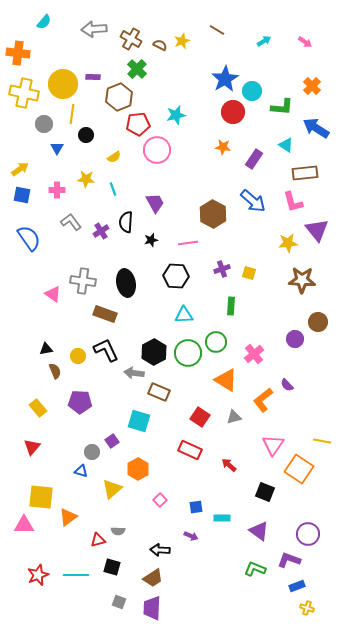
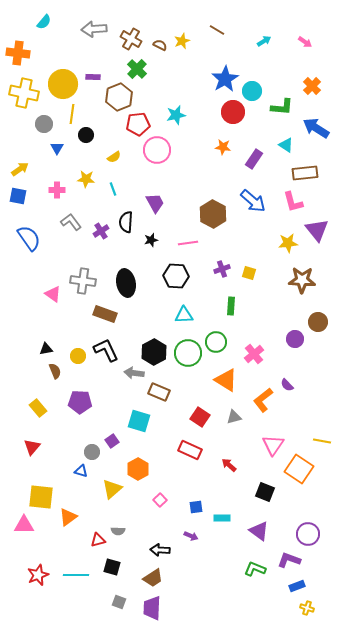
blue square at (22, 195): moved 4 px left, 1 px down
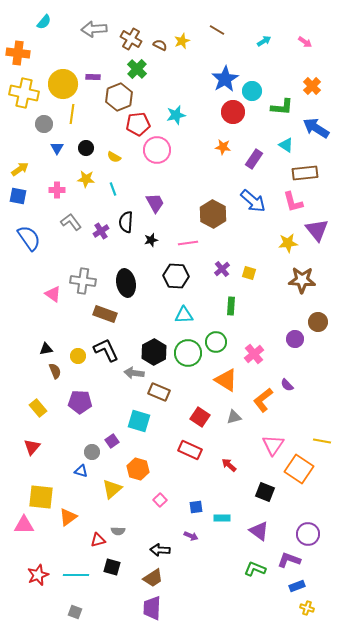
black circle at (86, 135): moved 13 px down
yellow semicircle at (114, 157): rotated 64 degrees clockwise
purple cross at (222, 269): rotated 21 degrees counterclockwise
orange hexagon at (138, 469): rotated 15 degrees counterclockwise
gray square at (119, 602): moved 44 px left, 10 px down
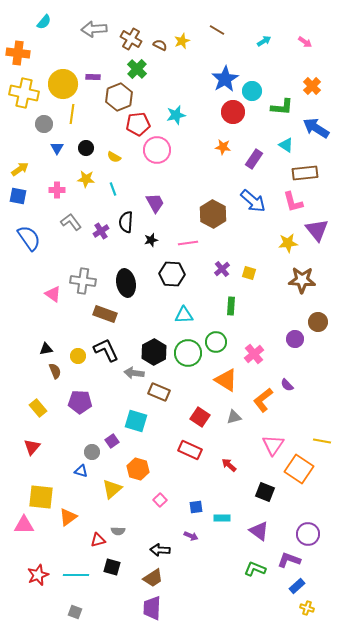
black hexagon at (176, 276): moved 4 px left, 2 px up
cyan square at (139, 421): moved 3 px left
blue rectangle at (297, 586): rotated 21 degrees counterclockwise
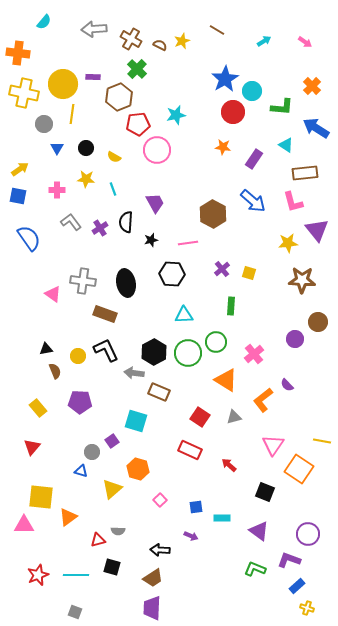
purple cross at (101, 231): moved 1 px left, 3 px up
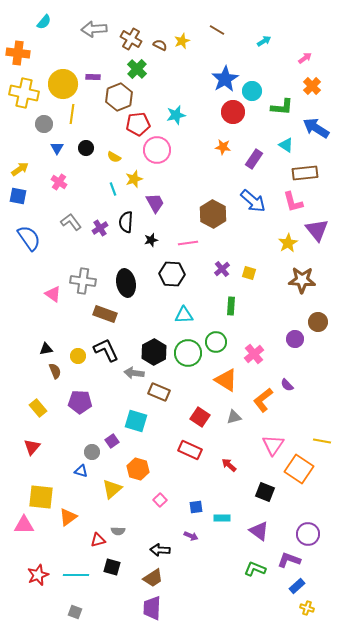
pink arrow at (305, 42): moved 16 px down; rotated 72 degrees counterclockwise
yellow star at (86, 179): moved 48 px right; rotated 24 degrees counterclockwise
pink cross at (57, 190): moved 2 px right, 8 px up; rotated 35 degrees clockwise
yellow star at (288, 243): rotated 24 degrees counterclockwise
